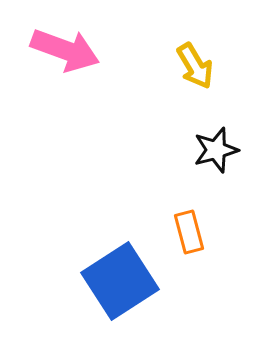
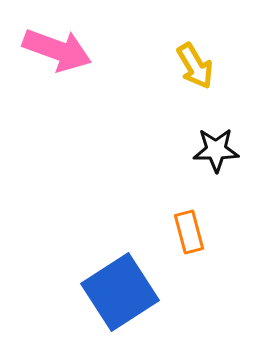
pink arrow: moved 8 px left
black star: rotated 15 degrees clockwise
blue square: moved 11 px down
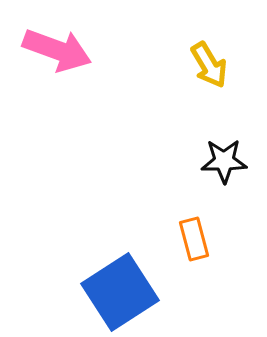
yellow arrow: moved 14 px right, 1 px up
black star: moved 8 px right, 11 px down
orange rectangle: moved 5 px right, 7 px down
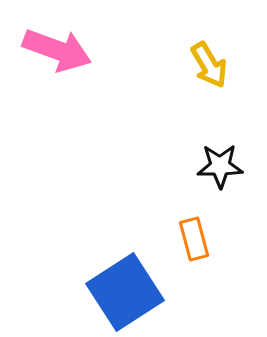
black star: moved 4 px left, 5 px down
blue square: moved 5 px right
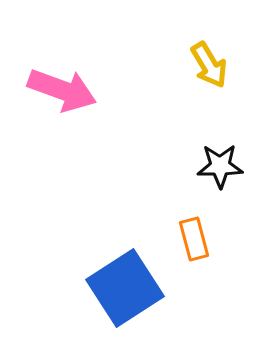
pink arrow: moved 5 px right, 40 px down
blue square: moved 4 px up
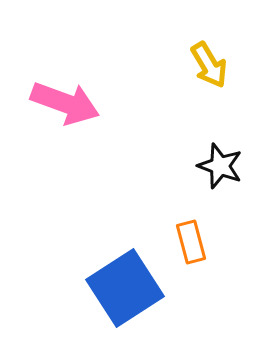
pink arrow: moved 3 px right, 13 px down
black star: rotated 21 degrees clockwise
orange rectangle: moved 3 px left, 3 px down
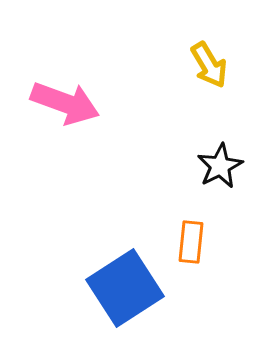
black star: rotated 24 degrees clockwise
orange rectangle: rotated 21 degrees clockwise
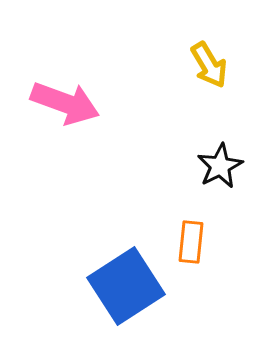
blue square: moved 1 px right, 2 px up
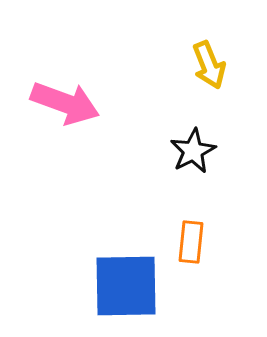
yellow arrow: rotated 9 degrees clockwise
black star: moved 27 px left, 15 px up
blue square: rotated 32 degrees clockwise
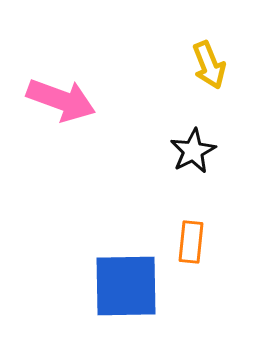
pink arrow: moved 4 px left, 3 px up
